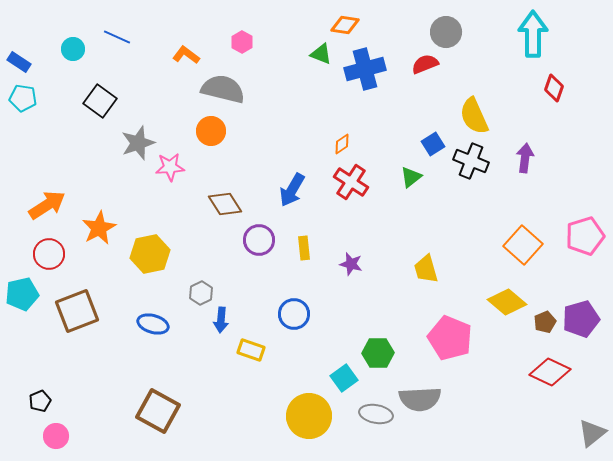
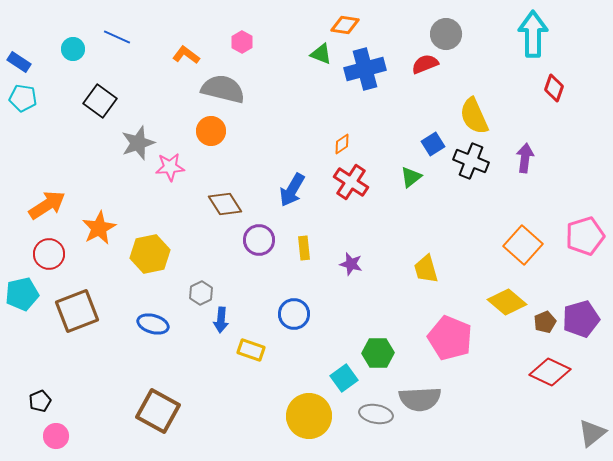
gray circle at (446, 32): moved 2 px down
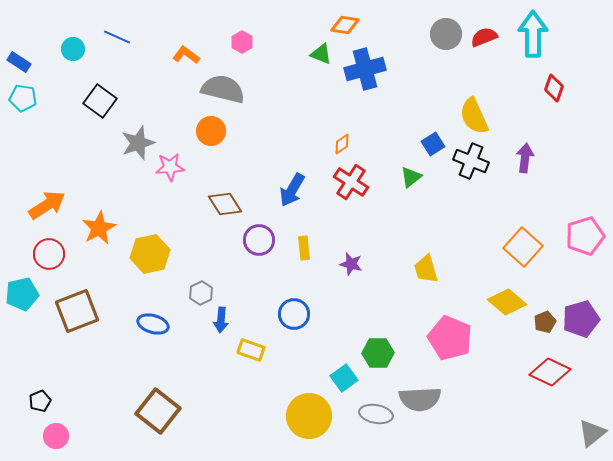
red semicircle at (425, 64): moved 59 px right, 27 px up
orange square at (523, 245): moved 2 px down
brown square at (158, 411): rotated 9 degrees clockwise
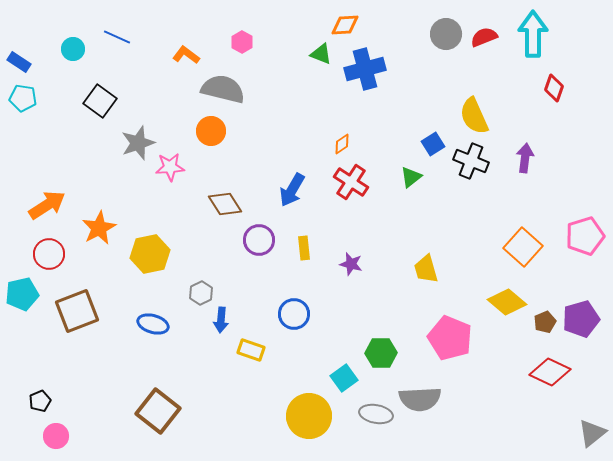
orange diamond at (345, 25): rotated 12 degrees counterclockwise
green hexagon at (378, 353): moved 3 px right
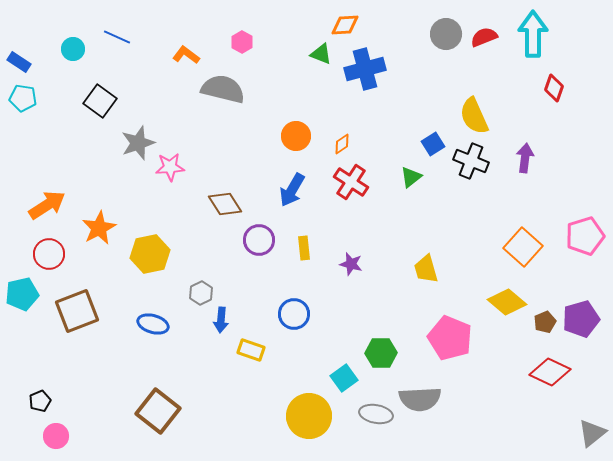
orange circle at (211, 131): moved 85 px right, 5 px down
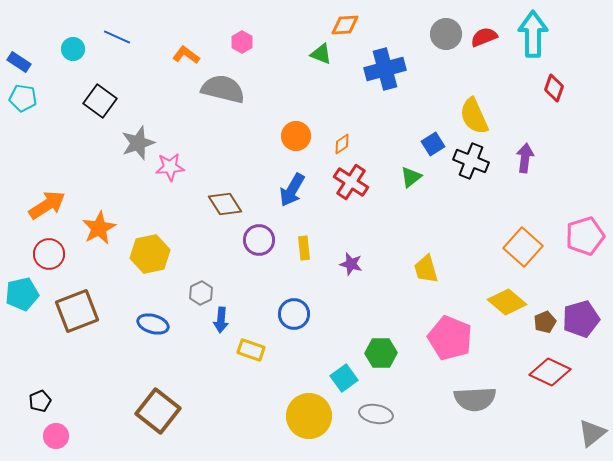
blue cross at (365, 69): moved 20 px right
gray semicircle at (420, 399): moved 55 px right
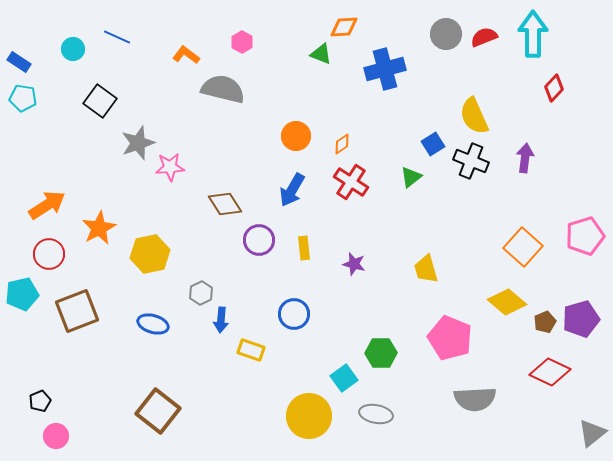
orange diamond at (345, 25): moved 1 px left, 2 px down
red diamond at (554, 88): rotated 24 degrees clockwise
purple star at (351, 264): moved 3 px right
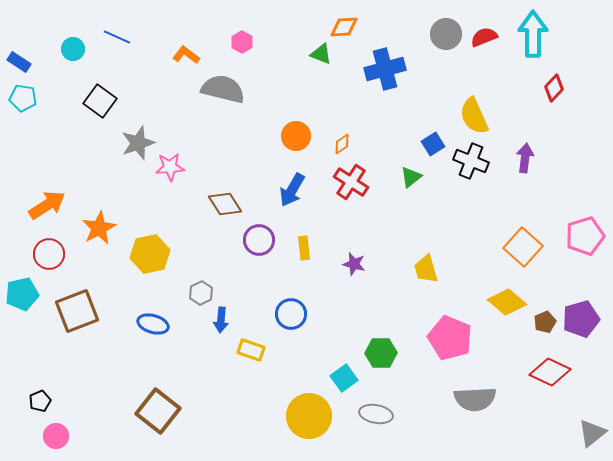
blue circle at (294, 314): moved 3 px left
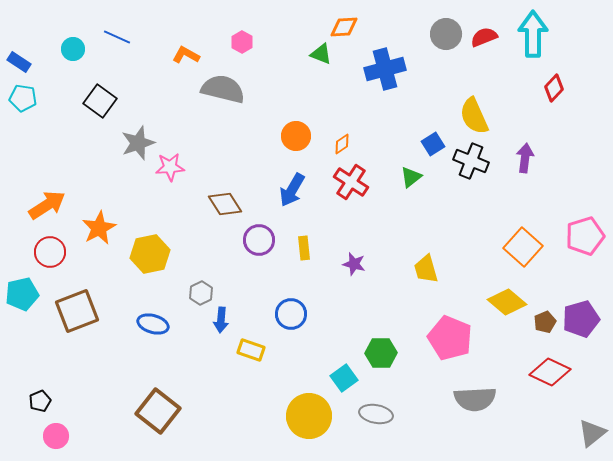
orange L-shape at (186, 55): rotated 8 degrees counterclockwise
red circle at (49, 254): moved 1 px right, 2 px up
